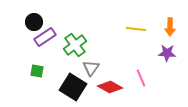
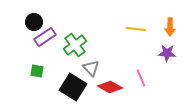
gray triangle: rotated 18 degrees counterclockwise
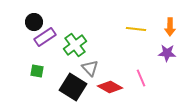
gray triangle: moved 1 px left
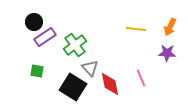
orange arrow: rotated 24 degrees clockwise
red diamond: moved 3 px up; rotated 50 degrees clockwise
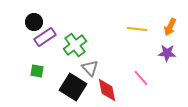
yellow line: moved 1 px right
pink line: rotated 18 degrees counterclockwise
red diamond: moved 3 px left, 6 px down
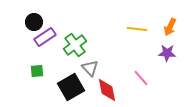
green square: rotated 16 degrees counterclockwise
black square: moved 2 px left; rotated 28 degrees clockwise
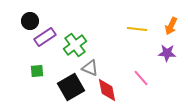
black circle: moved 4 px left, 1 px up
orange arrow: moved 1 px right, 1 px up
gray triangle: rotated 24 degrees counterclockwise
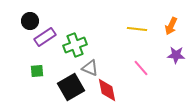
green cross: rotated 15 degrees clockwise
purple star: moved 9 px right, 2 px down
pink line: moved 10 px up
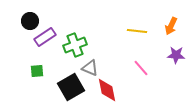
yellow line: moved 2 px down
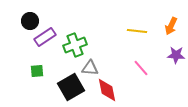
gray triangle: rotated 18 degrees counterclockwise
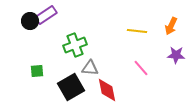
purple rectangle: moved 1 px right, 22 px up
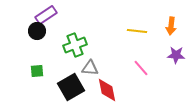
black circle: moved 7 px right, 10 px down
orange arrow: rotated 18 degrees counterclockwise
